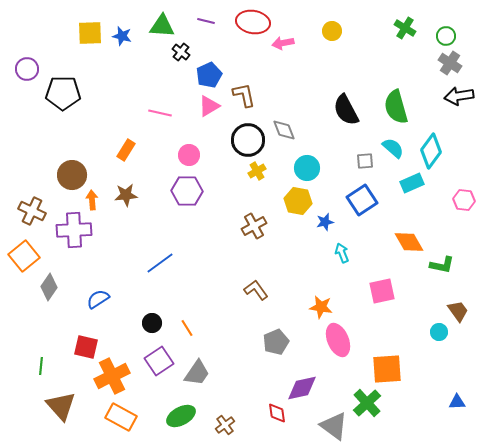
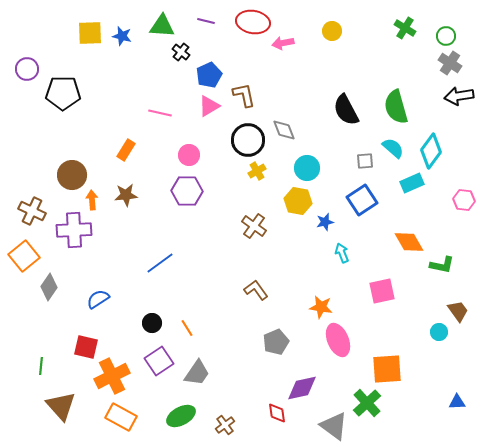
brown cross at (254, 226): rotated 25 degrees counterclockwise
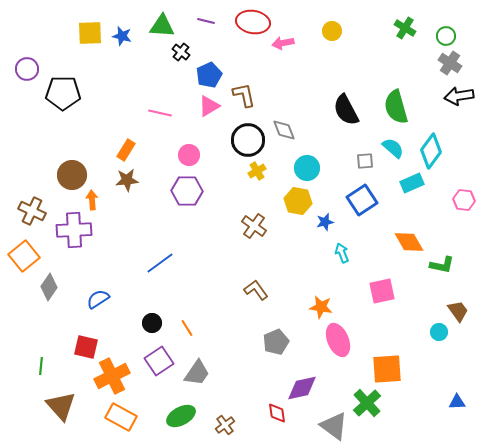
brown star at (126, 195): moved 1 px right, 15 px up
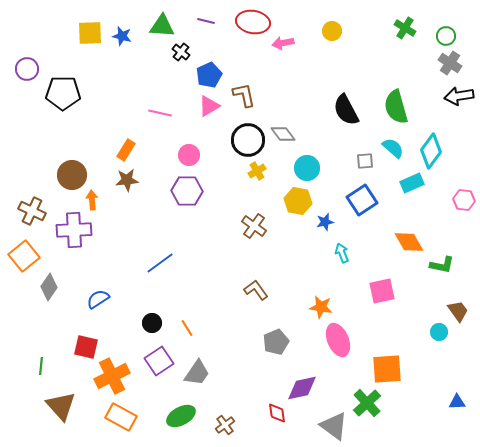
gray diamond at (284, 130): moved 1 px left, 4 px down; rotated 15 degrees counterclockwise
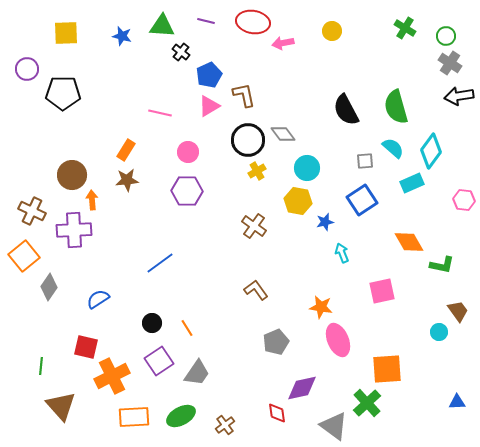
yellow square at (90, 33): moved 24 px left
pink circle at (189, 155): moved 1 px left, 3 px up
orange rectangle at (121, 417): moved 13 px right; rotated 32 degrees counterclockwise
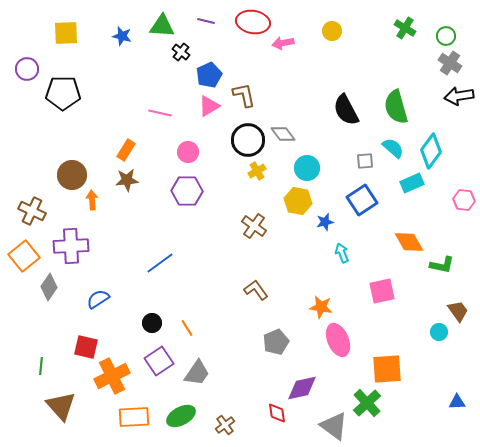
purple cross at (74, 230): moved 3 px left, 16 px down
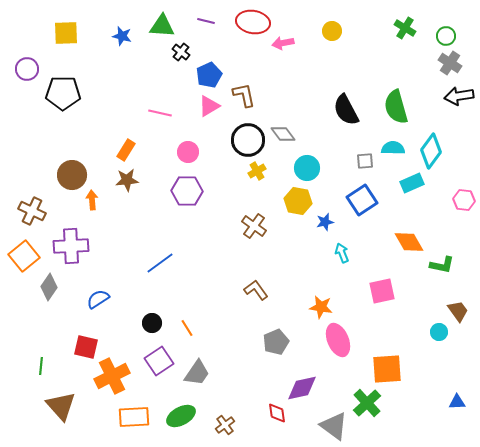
cyan semicircle at (393, 148): rotated 40 degrees counterclockwise
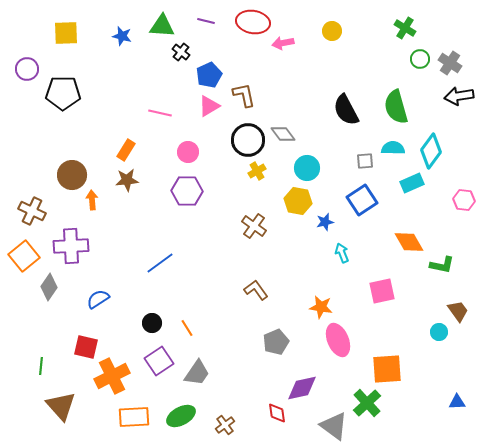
green circle at (446, 36): moved 26 px left, 23 px down
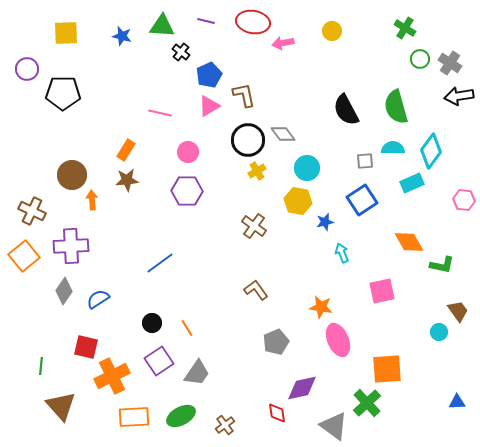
gray diamond at (49, 287): moved 15 px right, 4 px down
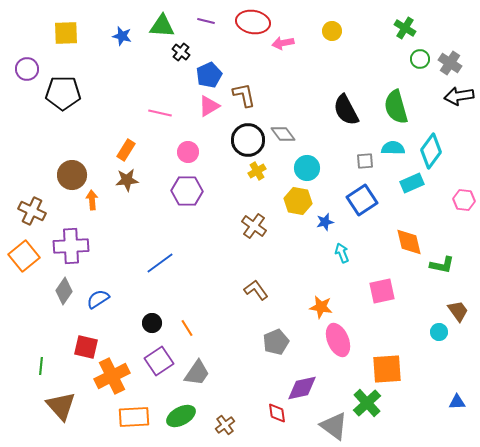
orange diamond at (409, 242): rotated 16 degrees clockwise
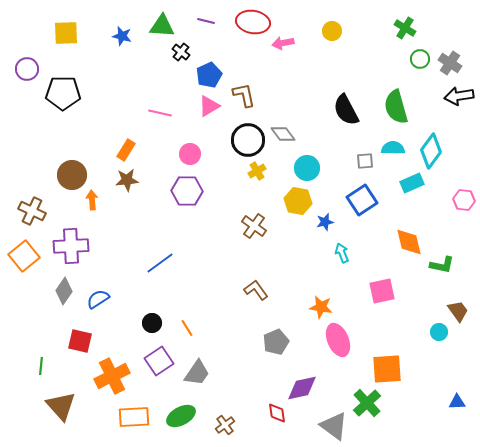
pink circle at (188, 152): moved 2 px right, 2 px down
red square at (86, 347): moved 6 px left, 6 px up
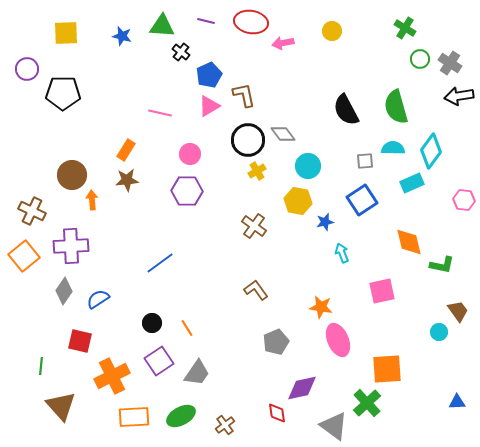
red ellipse at (253, 22): moved 2 px left
cyan circle at (307, 168): moved 1 px right, 2 px up
